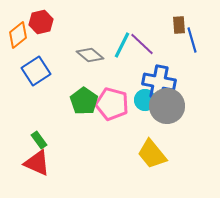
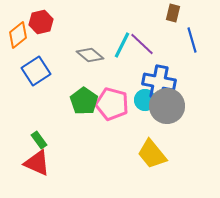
brown rectangle: moved 6 px left, 12 px up; rotated 18 degrees clockwise
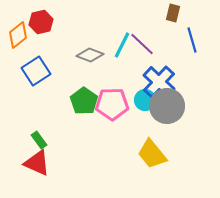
gray diamond: rotated 20 degrees counterclockwise
blue cross: rotated 32 degrees clockwise
pink pentagon: rotated 16 degrees counterclockwise
